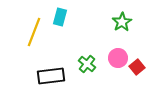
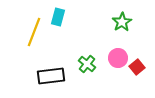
cyan rectangle: moved 2 px left
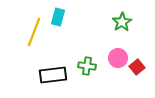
green cross: moved 2 px down; rotated 30 degrees counterclockwise
black rectangle: moved 2 px right, 1 px up
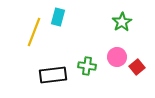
pink circle: moved 1 px left, 1 px up
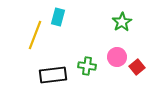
yellow line: moved 1 px right, 3 px down
